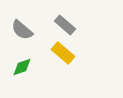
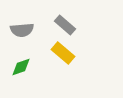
gray semicircle: rotated 45 degrees counterclockwise
green diamond: moved 1 px left
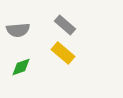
gray semicircle: moved 4 px left
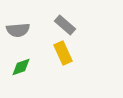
yellow rectangle: rotated 25 degrees clockwise
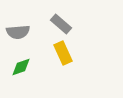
gray rectangle: moved 4 px left, 1 px up
gray semicircle: moved 2 px down
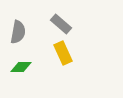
gray semicircle: rotated 75 degrees counterclockwise
green diamond: rotated 20 degrees clockwise
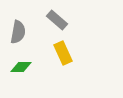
gray rectangle: moved 4 px left, 4 px up
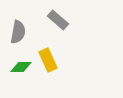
gray rectangle: moved 1 px right
yellow rectangle: moved 15 px left, 7 px down
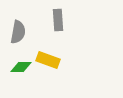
gray rectangle: rotated 45 degrees clockwise
yellow rectangle: rotated 45 degrees counterclockwise
